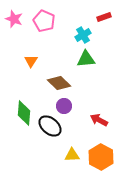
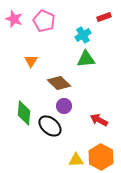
yellow triangle: moved 4 px right, 5 px down
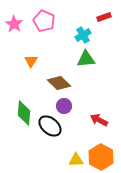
pink star: moved 5 px down; rotated 12 degrees clockwise
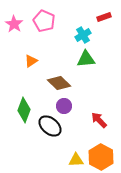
orange triangle: rotated 24 degrees clockwise
green diamond: moved 3 px up; rotated 15 degrees clockwise
red arrow: rotated 18 degrees clockwise
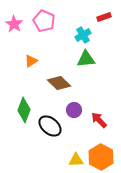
purple circle: moved 10 px right, 4 px down
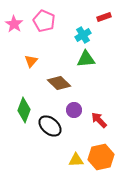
orange triangle: rotated 16 degrees counterclockwise
orange hexagon: rotated 20 degrees clockwise
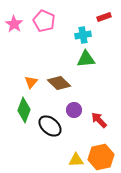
cyan cross: rotated 21 degrees clockwise
orange triangle: moved 21 px down
